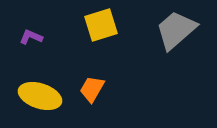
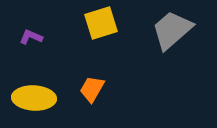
yellow square: moved 2 px up
gray trapezoid: moved 4 px left
yellow ellipse: moved 6 px left, 2 px down; rotated 15 degrees counterclockwise
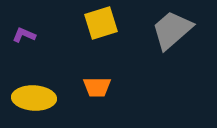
purple L-shape: moved 7 px left, 2 px up
orange trapezoid: moved 5 px right, 2 px up; rotated 120 degrees counterclockwise
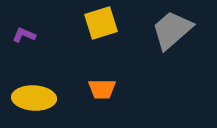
orange trapezoid: moved 5 px right, 2 px down
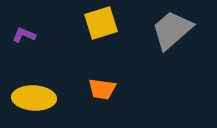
orange trapezoid: rotated 8 degrees clockwise
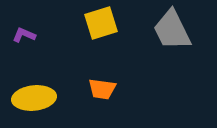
gray trapezoid: rotated 75 degrees counterclockwise
yellow ellipse: rotated 9 degrees counterclockwise
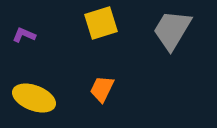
gray trapezoid: rotated 57 degrees clockwise
orange trapezoid: rotated 108 degrees clockwise
yellow ellipse: rotated 27 degrees clockwise
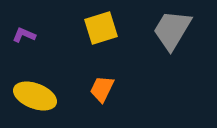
yellow square: moved 5 px down
yellow ellipse: moved 1 px right, 2 px up
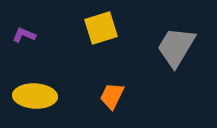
gray trapezoid: moved 4 px right, 17 px down
orange trapezoid: moved 10 px right, 7 px down
yellow ellipse: rotated 18 degrees counterclockwise
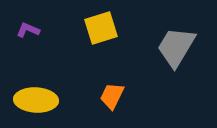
purple L-shape: moved 4 px right, 5 px up
yellow ellipse: moved 1 px right, 4 px down
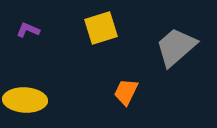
gray trapezoid: rotated 18 degrees clockwise
orange trapezoid: moved 14 px right, 4 px up
yellow ellipse: moved 11 px left
